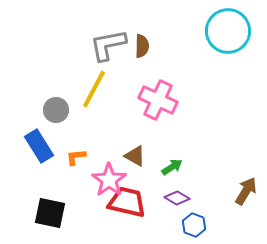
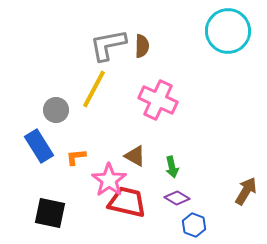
green arrow: rotated 110 degrees clockwise
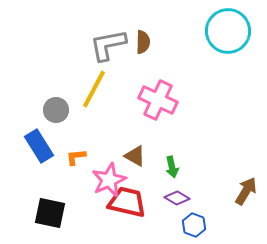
brown semicircle: moved 1 px right, 4 px up
pink star: rotated 12 degrees clockwise
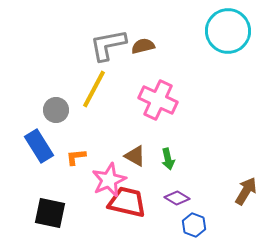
brown semicircle: moved 4 px down; rotated 105 degrees counterclockwise
green arrow: moved 4 px left, 8 px up
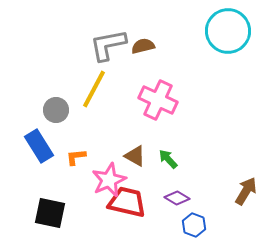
green arrow: rotated 150 degrees clockwise
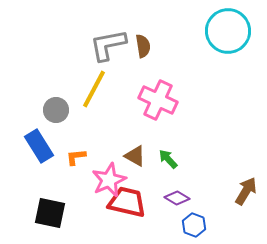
brown semicircle: rotated 95 degrees clockwise
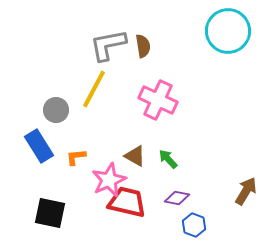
purple diamond: rotated 20 degrees counterclockwise
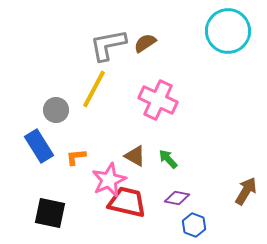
brown semicircle: moved 2 px right, 3 px up; rotated 115 degrees counterclockwise
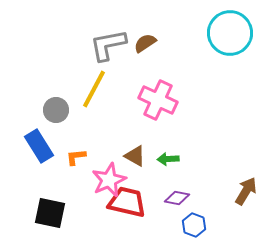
cyan circle: moved 2 px right, 2 px down
green arrow: rotated 50 degrees counterclockwise
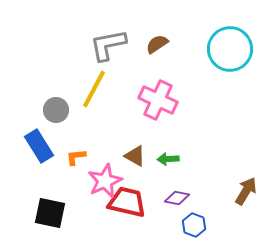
cyan circle: moved 16 px down
brown semicircle: moved 12 px right, 1 px down
pink star: moved 4 px left, 1 px down
